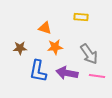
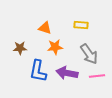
yellow rectangle: moved 8 px down
pink line: rotated 14 degrees counterclockwise
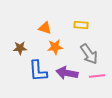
blue L-shape: rotated 15 degrees counterclockwise
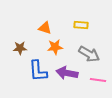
gray arrow: rotated 25 degrees counterclockwise
pink line: moved 1 px right, 4 px down; rotated 14 degrees clockwise
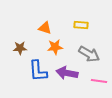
pink line: moved 1 px right, 1 px down
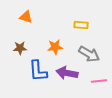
orange triangle: moved 19 px left, 11 px up
pink line: rotated 14 degrees counterclockwise
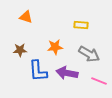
brown star: moved 2 px down
pink line: rotated 28 degrees clockwise
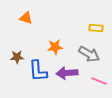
orange triangle: moved 1 px down
yellow rectangle: moved 15 px right, 3 px down
brown star: moved 3 px left, 7 px down
purple arrow: rotated 15 degrees counterclockwise
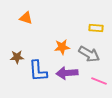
orange star: moved 7 px right
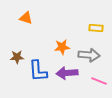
gray arrow: moved 1 px down; rotated 25 degrees counterclockwise
